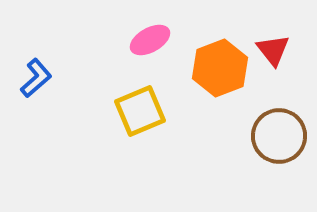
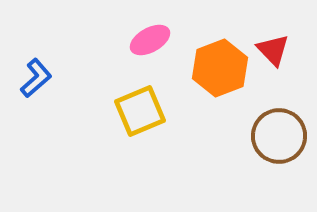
red triangle: rotated 6 degrees counterclockwise
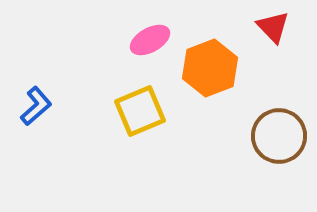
red triangle: moved 23 px up
orange hexagon: moved 10 px left
blue L-shape: moved 28 px down
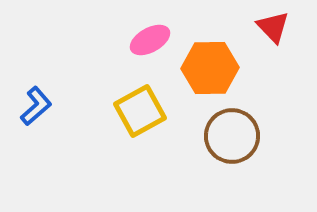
orange hexagon: rotated 20 degrees clockwise
yellow square: rotated 6 degrees counterclockwise
brown circle: moved 47 px left
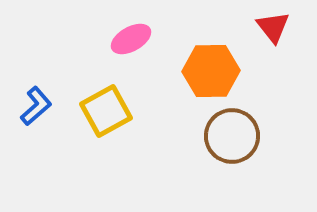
red triangle: rotated 6 degrees clockwise
pink ellipse: moved 19 px left, 1 px up
orange hexagon: moved 1 px right, 3 px down
yellow square: moved 34 px left
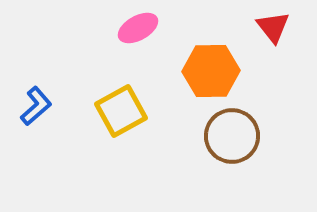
pink ellipse: moved 7 px right, 11 px up
yellow square: moved 15 px right
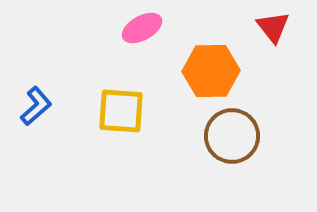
pink ellipse: moved 4 px right
yellow square: rotated 33 degrees clockwise
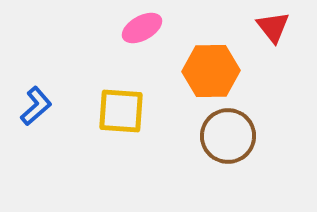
brown circle: moved 4 px left
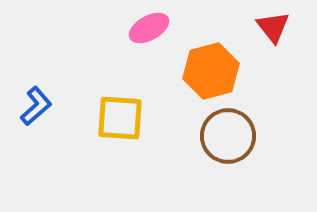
pink ellipse: moved 7 px right
orange hexagon: rotated 14 degrees counterclockwise
yellow square: moved 1 px left, 7 px down
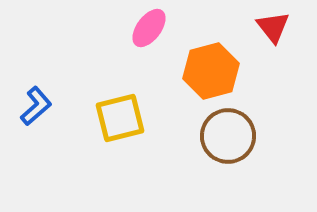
pink ellipse: rotated 24 degrees counterclockwise
yellow square: rotated 18 degrees counterclockwise
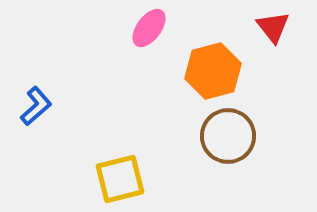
orange hexagon: moved 2 px right
yellow square: moved 61 px down
